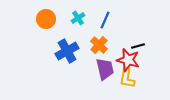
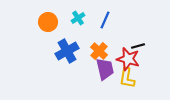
orange circle: moved 2 px right, 3 px down
orange cross: moved 6 px down
red star: moved 1 px up
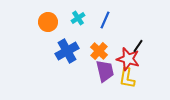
black line: rotated 40 degrees counterclockwise
purple trapezoid: moved 2 px down
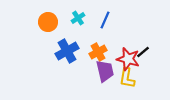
black line: moved 5 px right, 6 px down; rotated 16 degrees clockwise
orange cross: moved 1 px left, 1 px down; rotated 18 degrees clockwise
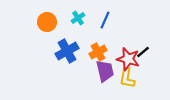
orange circle: moved 1 px left
